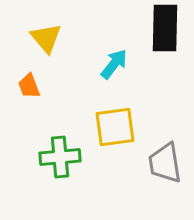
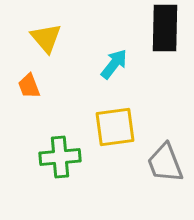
gray trapezoid: rotated 12 degrees counterclockwise
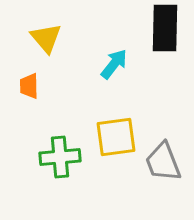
orange trapezoid: rotated 20 degrees clockwise
yellow square: moved 1 px right, 10 px down
gray trapezoid: moved 2 px left, 1 px up
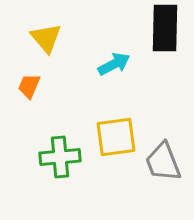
cyan arrow: rotated 24 degrees clockwise
orange trapezoid: rotated 24 degrees clockwise
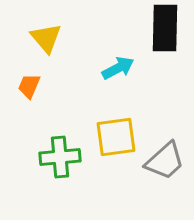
cyan arrow: moved 4 px right, 4 px down
gray trapezoid: moved 2 px right, 1 px up; rotated 111 degrees counterclockwise
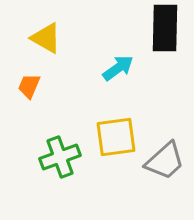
yellow triangle: rotated 20 degrees counterclockwise
cyan arrow: rotated 8 degrees counterclockwise
green cross: rotated 15 degrees counterclockwise
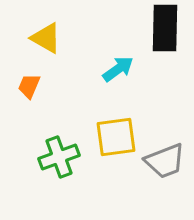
cyan arrow: moved 1 px down
green cross: moved 1 px left
gray trapezoid: rotated 21 degrees clockwise
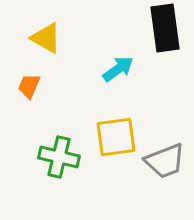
black rectangle: rotated 9 degrees counterclockwise
green cross: rotated 33 degrees clockwise
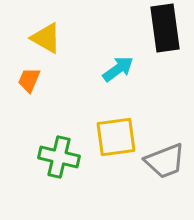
orange trapezoid: moved 6 px up
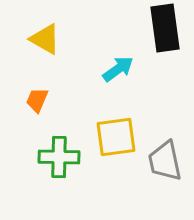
yellow triangle: moved 1 px left, 1 px down
orange trapezoid: moved 8 px right, 20 px down
green cross: rotated 12 degrees counterclockwise
gray trapezoid: rotated 99 degrees clockwise
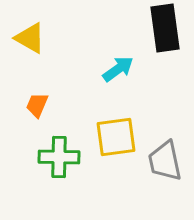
yellow triangle: moved 15 px left, 1 px up
orange trapezoid: moved 5 px down
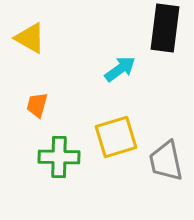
black rectangle: rotated 15 degrees clockwise
cyan arrow: moved 2 px right
orange trapezoid: rotated 8 degrees counterclockwise
yellow square: rotated 9 degrees counterclockwise
gray trapezoid: moved 1 px right
